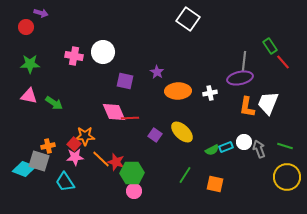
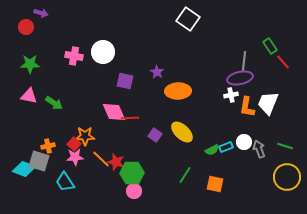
white cross at (210, 93): moved 21 px right, 2 px down
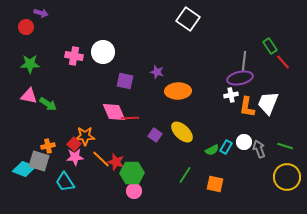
purple star at (157, 72): rotated 16 degrees counterclockwise
green arrow at (54, 103): moved 6 px left, 1 px down
cyan rectangle at (226, 147): rotated 40 degrees counterclockwise
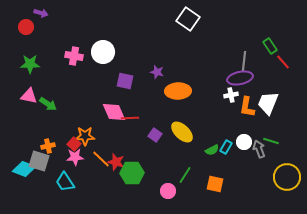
green line at (285, 146): moved 14 px left, 5 px up
pink circle at (134, 191): moved 34 px right
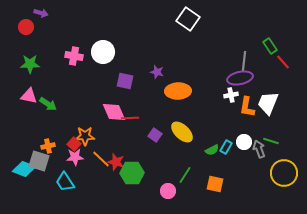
yellow circle at (287, 177): moved 3 px left, 4 px up
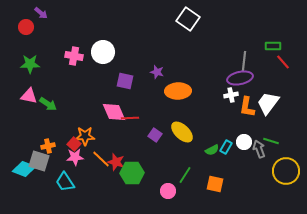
purple arrow at (41, 13): rotated 24 degrees clockwise
green rectangle at (270, 46): moved 3 px right; rotated 56 degrees counterclockwise
white trapezoid at (268, 103): rotated 15 degrees clockwise
yellow circle at (284, 173): moved 2 px right, 2 px up
